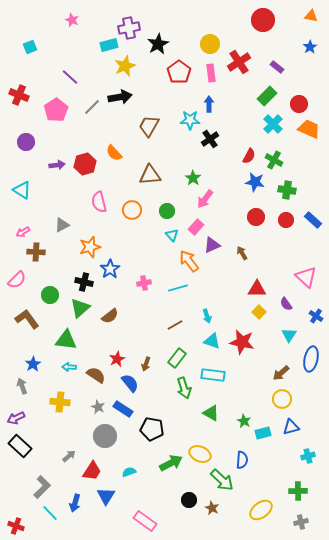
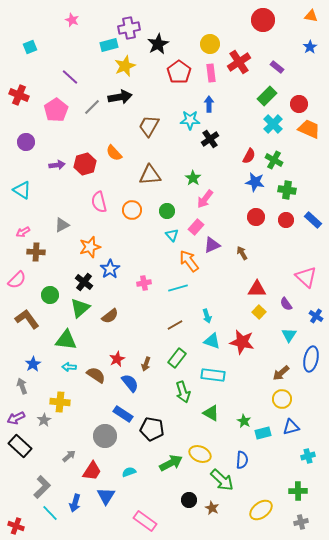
black cross at (84, 282): rotated 24 degrees clockwise
green arrow at (184, 388): moved 1 px left, 4 px down
gray star at (98, 407): moved 54 px left, 13 px down; rotated 16 degrees clockwise
blue rectangle at (123, 409): moved 5 px down
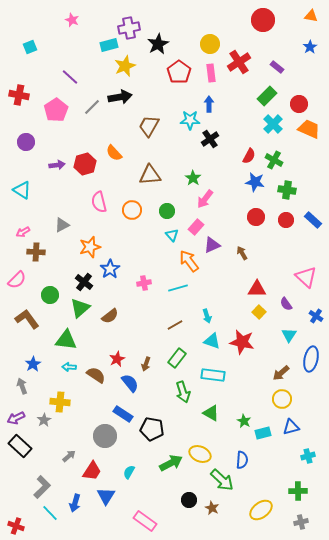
red cross at (19, 95): rotated 12 degrees counterclockwise
cyan semicircle at (129, 472): rotated 40 degrees counterclockwise
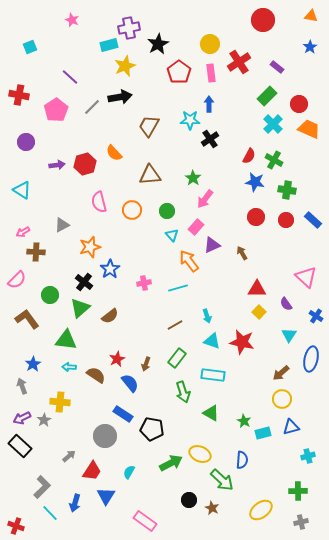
purple arrow at (16, 418): moved 6 px right
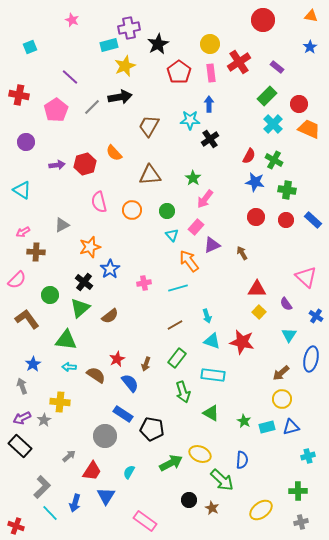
cyan rectangle at (263, 433): moved 4 px right, 6 px up
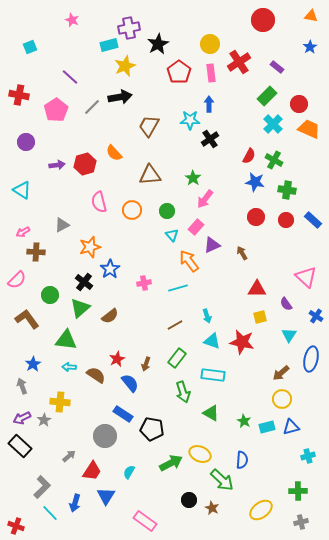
yellow square at (259, 312): moved 1 px right, 5 px down; rotated 32 degrees clockwise
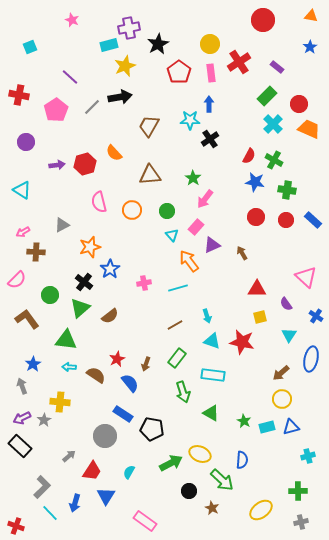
black circle at (189, 500): moved 9 px up
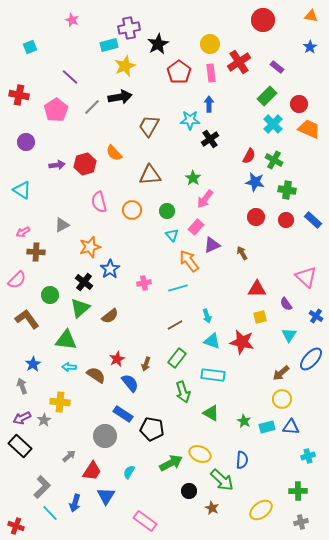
blue ellipse at (311, 359): rotated 30 degrees clockwise
blue triangle at (291, 427): rotated 18 degrees clockwise
